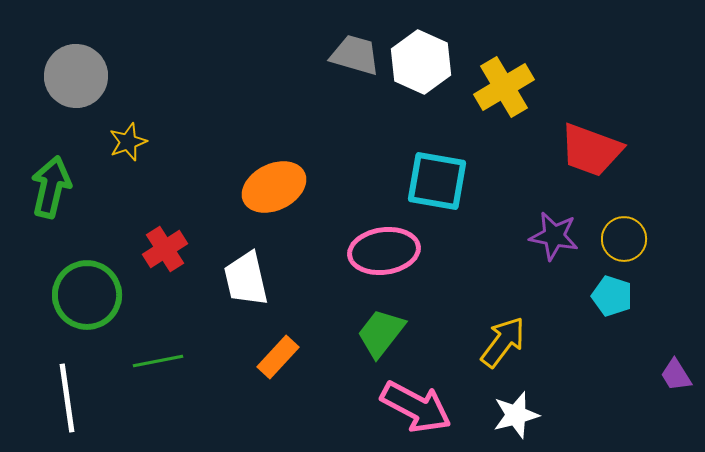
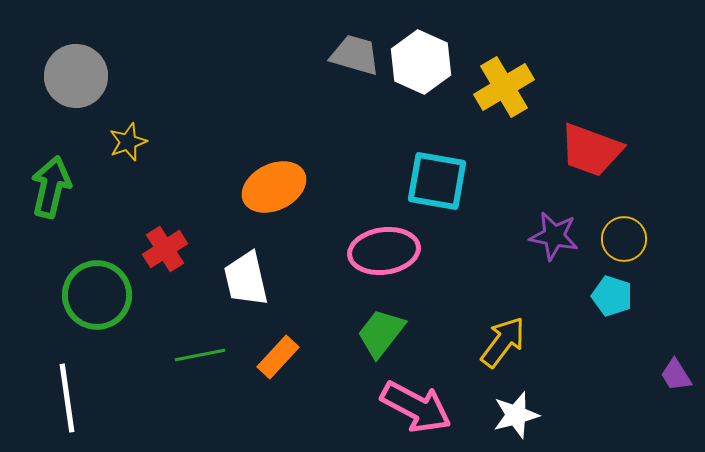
green circle: moved 10 px right
green line: moved 42 px right, 6 px up
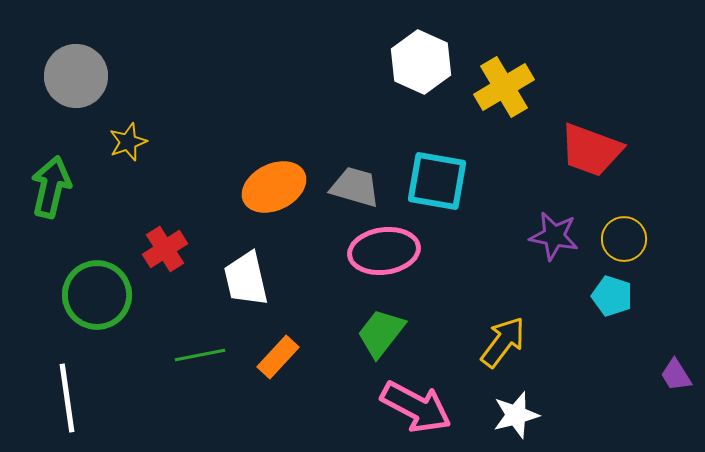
gray trapezoid: moved 132 px down
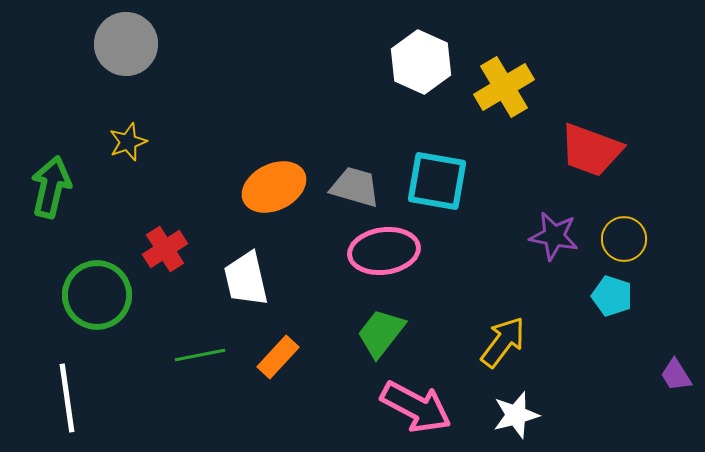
gray circle: moved 50 px right, 32 px up
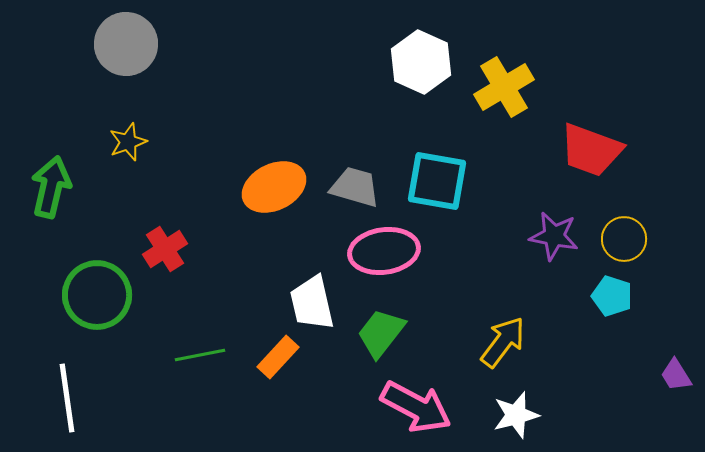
white trapezoid: moved 66 px right, 24 px down
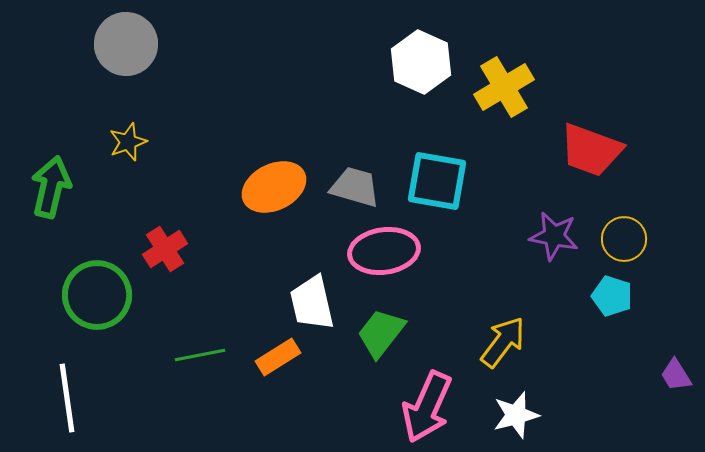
orange rectangle: rotated 15 degrees clockwise
pink arrow: moved 11 px right; rotated 86 degrees clockwise
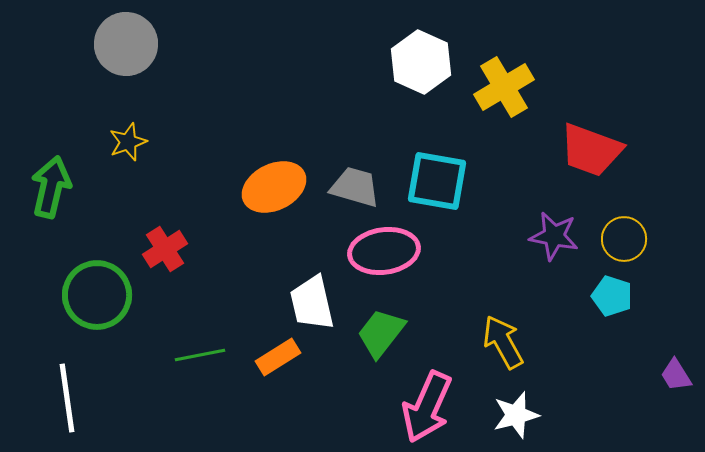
yellow arrow: rotated 66 degrees counterclockwise
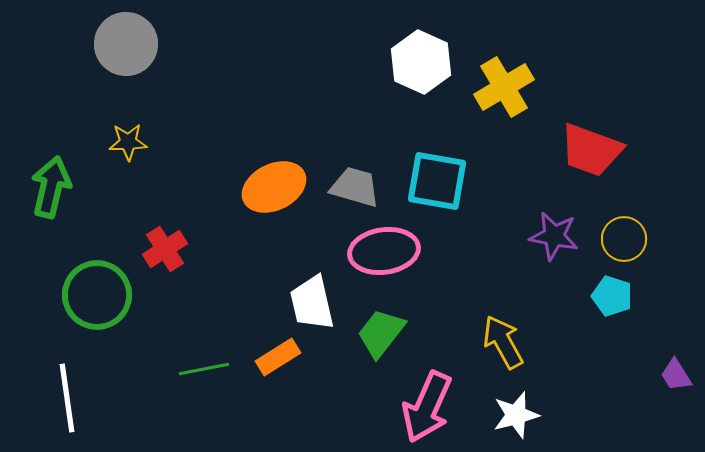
yellow star: rotated 18 degrees clockwise
green line: moved 4 px right, 14 px down
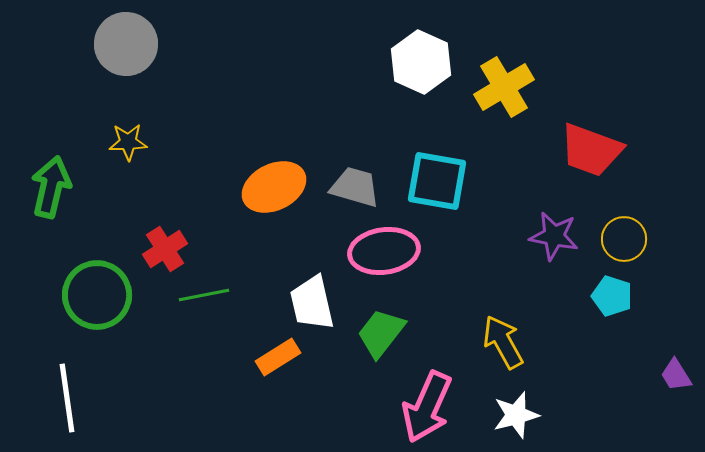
green line: moved 74 px up
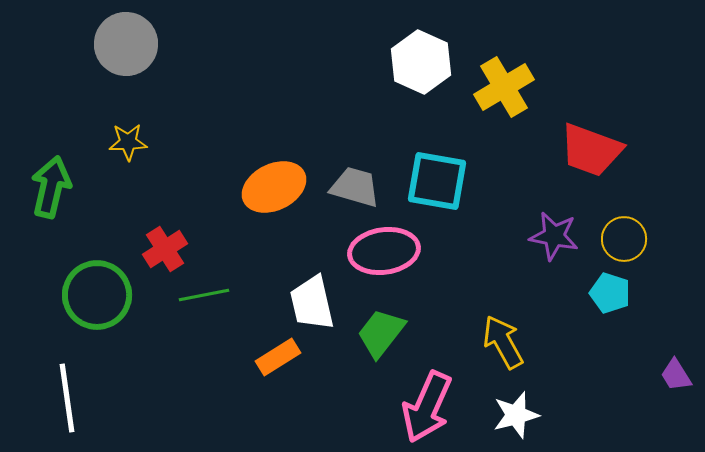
cyan pentagon: moved 2 px left, 3 px up
